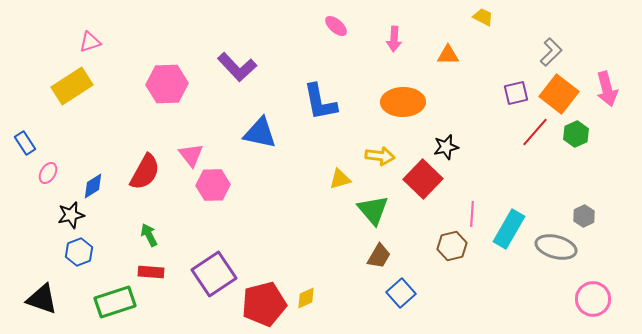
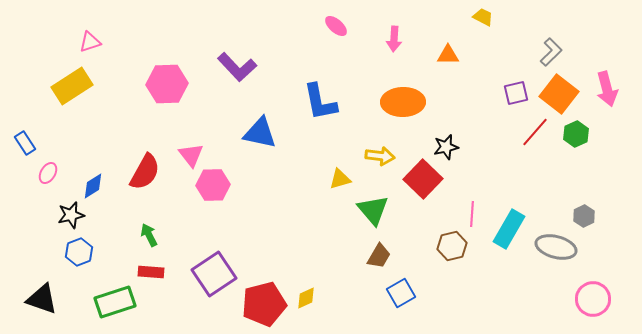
blue square at (401, 293): rotated 12 degrees clockwise
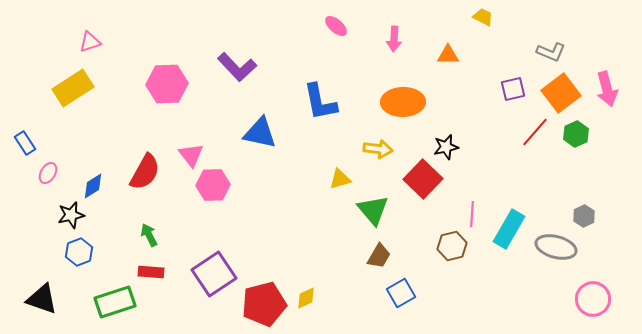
gray L-shape at (551, 52): rotated 68 degrees clockwise
yellow rectangle at (72, 86): moved 1 px right, 2 px down
purple square at (516, 93): moved 3 px left, 4 px up
orange square at (559, 94): moved 2 px right, 1 px up; rotated 15 degrees clockwise
yellow arrow at (380, 156): moved 2 px left, 7 px up
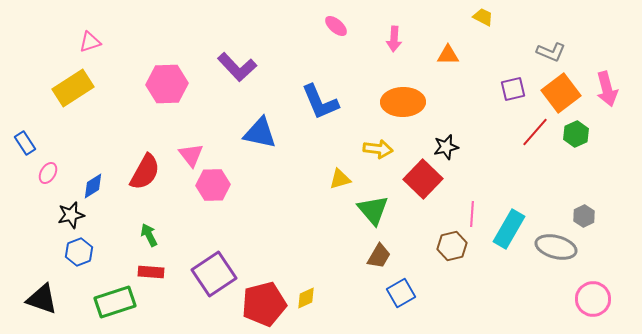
blue L-shape at (320, 102): rotated 12 degrees counterclockwise
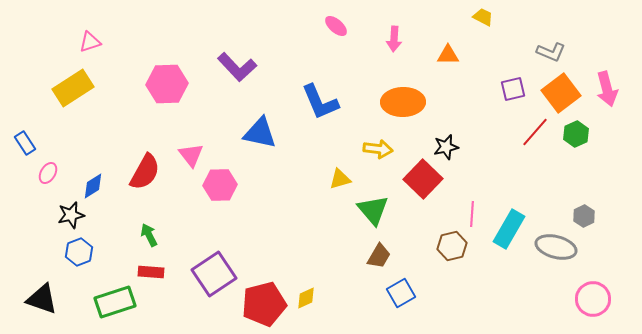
pink hexagon at (213, 185): moved 7 px right
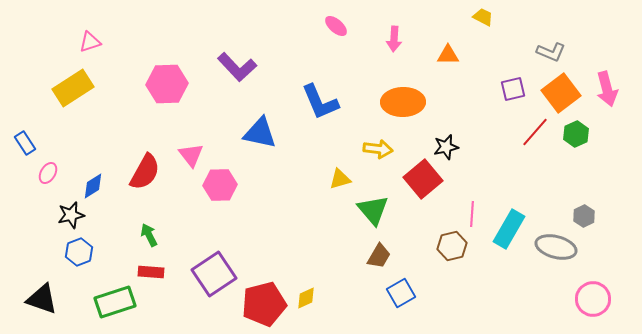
red square at (423, 179): rotated 6 degrees clockwise
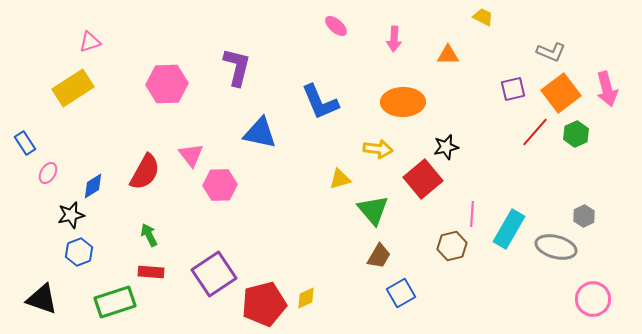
purple L-shape at (237, 67): rotated 123 degrees counterclockwise
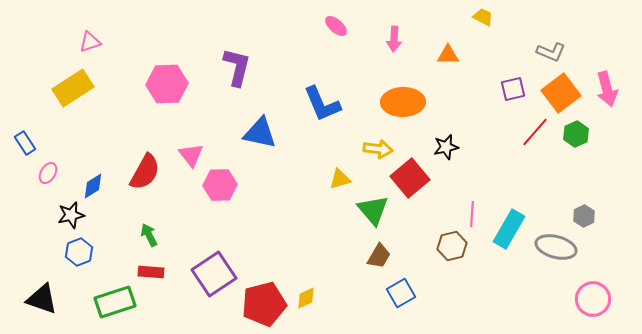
blue L-shape at (320, 102): moved 2 px right, 2 px down
red square at (423, 179): moved 13 px left, 1 px up
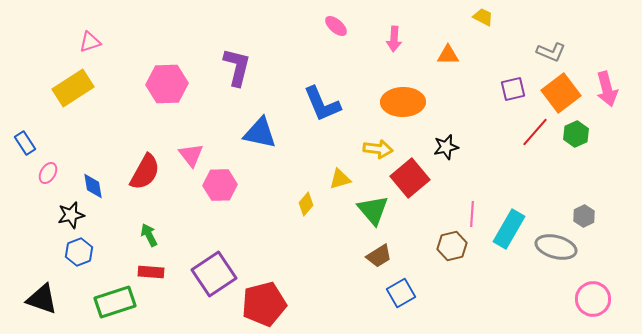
blue diamond at (93, 186): rotated 68 degrees counterclockwise
brown trapezoid at (379, 256): rotated 28 degrees clockwise
yellow diamond at (306, 298): moved 94 px up; rotated 25 degrees counterclockwise
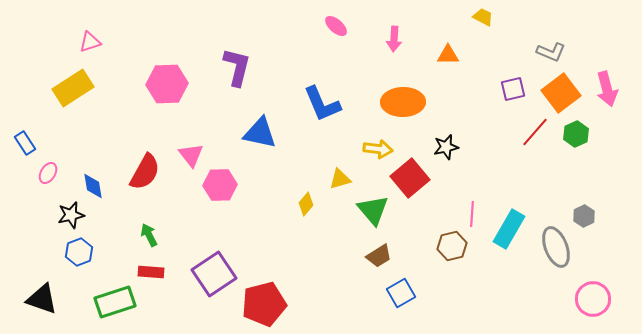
gray ellipse at (556, 247): rotated 54 degrees clockwise
